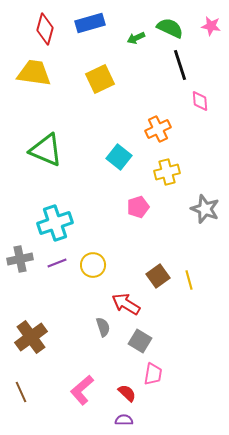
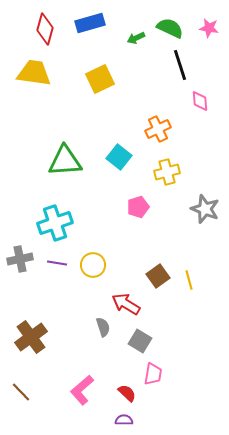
pink star: moved 2 px left, 2 px down
green triangle: moved 19 px right, 11 px down; rotated 27 degrees counterclockwise
purple line: rotated 30 degrees clockwise
brown line: rotated 20 degrees counterclockwise
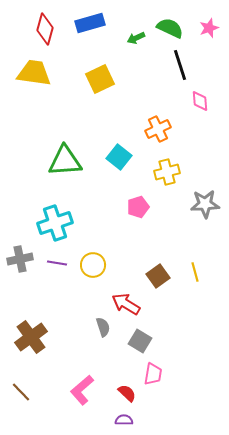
pink star: rotated 30 degrees counterclockwise
gray star: moved 5 px up; rotated 24 degrees counterclockwise
yellow line: moved 6 px right, 8 px up
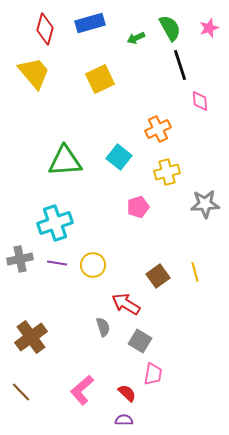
green semicircle: rotated 36 degrees clockwise
yellow trapezoid: rotated 42 degrees clockwise
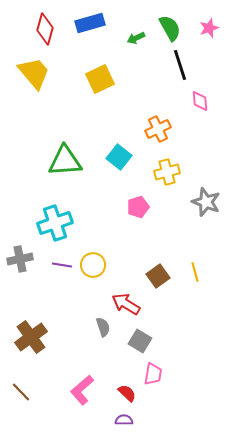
gray star: moved 1 px right, 2 px up; rotated 24 degrees clockwise
purple line: moved 5 px right, 2 px down
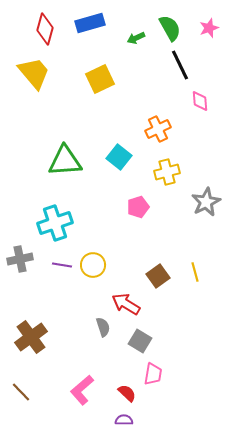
black line: rotated 8 degrees counterclockwise
gray star: rotated 24 degrees clockwise
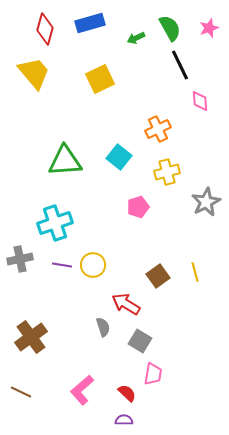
brown line: rotated 20 degrees counterclockwise
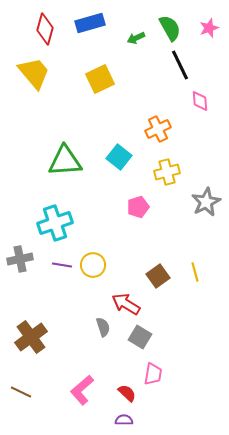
gray square: moved 4 px up
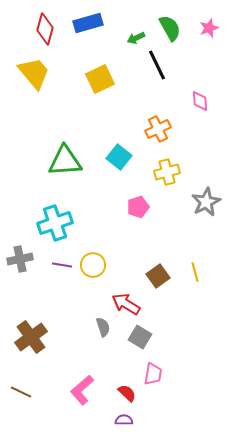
blue rectangle: moved 2 px left
black line: moved 23 px left
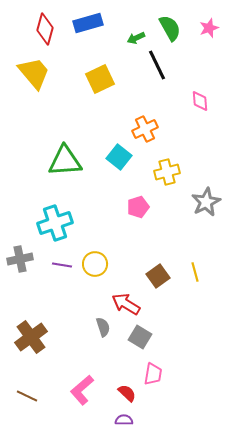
orange cross: moved 13 px left
yellow circle: moved 2 px right, 1 px up
brown line: moved 6 px right, 4 px down
